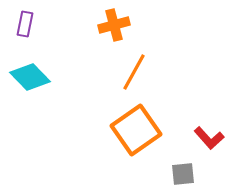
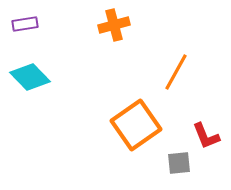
purple rectangle: rotated 70 degrees clockwise
orange line: moved 42 px right
orange square: moved 5 px up
red L-shape: moved 3 px left, 2 px up; rotated 20 degrees clockwise
gray square: moved 4 px left, 11 px up
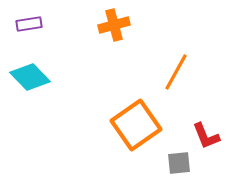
purple rectangle: moved 4 px right
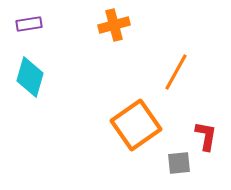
cyan diamond: rotated 60 degrees clockwise
red L-shape: rotated 148 degrees counterclockwise
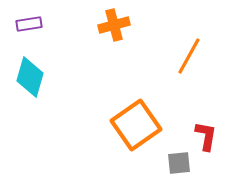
orange line: moved 13 px right, 16 px up
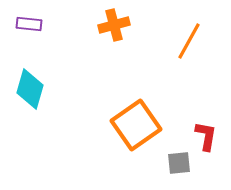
purple rectangle: rotated 15 degrees clockwise
orange line: moved 15 px up
cyan diamond: moved 12 px down
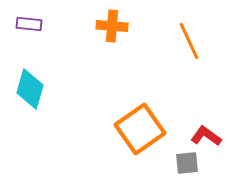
orange cross: moved 2 px left, 1 px down; rotated 20 degrees clockwise
orange line: rotated 54 degrees counterclockwise
orange square: moved 4 px right, 4 px down
red L-shape: rotated 64 degrees counterclockwise
gray square: moved 8 px right
